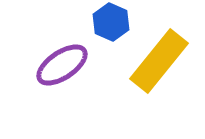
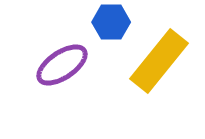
blue hexagon: rotated 24 degrees counterclockwise
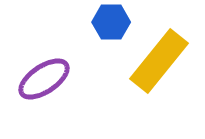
purple ellipse: moved 18 px left, 14 px down
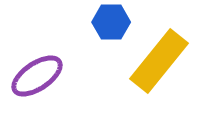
purple ellipse: moved 7 px left, 3 px up
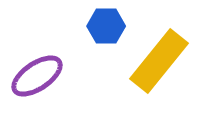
blue hexagon: moved 5 px left, 4 px down
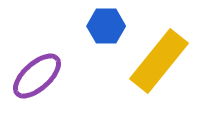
purple ellipse: rotated 8 degrees counterclockwise
